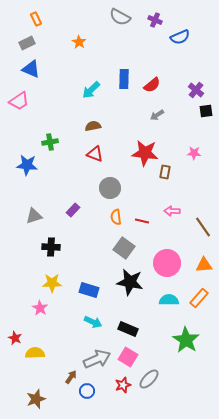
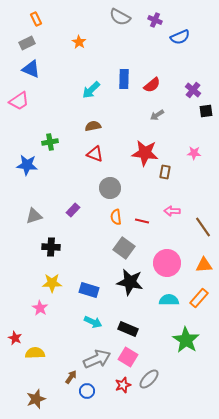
purple cross at (196, 90): moved 3 px left
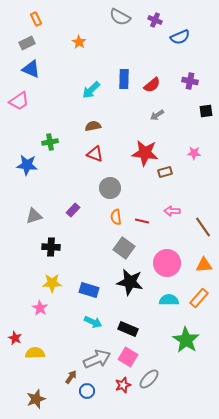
purple cross at (193, 90): moved 3 px left, 9 px up; rotated 28 degrees counterclockwise
brown rectangle at (165, 172): rotated 64 degrees clockwise
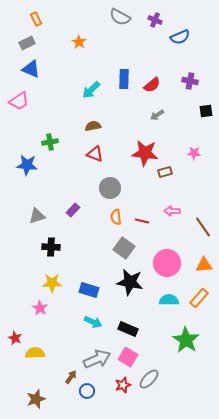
gray triangle at (34, 216): moved 3 px right
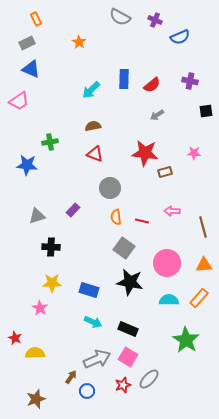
brown line at (203, 227): rotated 20 degrees clockwise
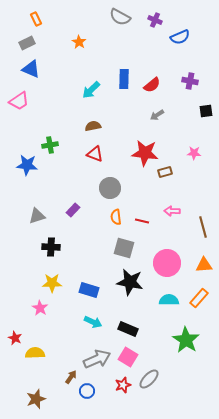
green cross at (50, 142): moved 3 px down
gray square at (124, 248): rotated 20 degrees counterclockwise
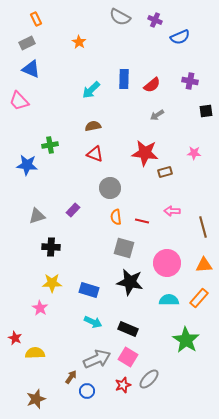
pink trapezoid at (19, 101): rotated 80 degrees clockwise
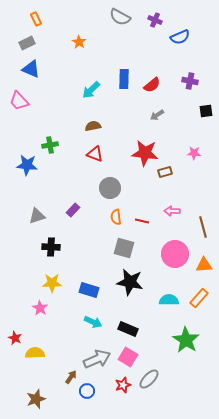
pink circle at (167, 263): moved 8 px right, 9 px up
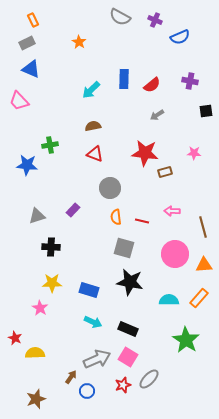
orange rectangle at (36, 19): moved 3 px left, 1 px down
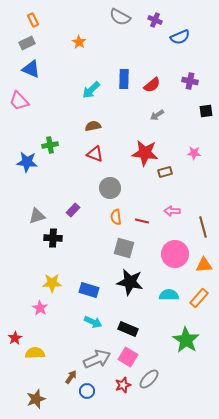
blue star at (27, 165): moved 3 px up
black cross at (51, 247): moved 2 px right, 9 px up
cyan semicircle at (169, 300): moved 5 px up
red star at (15, 338): rotated 16 degrees clockwise
